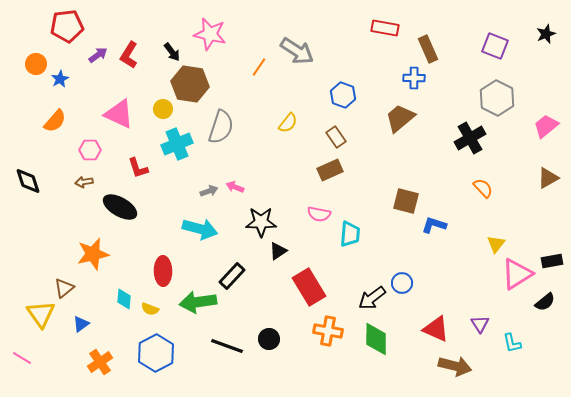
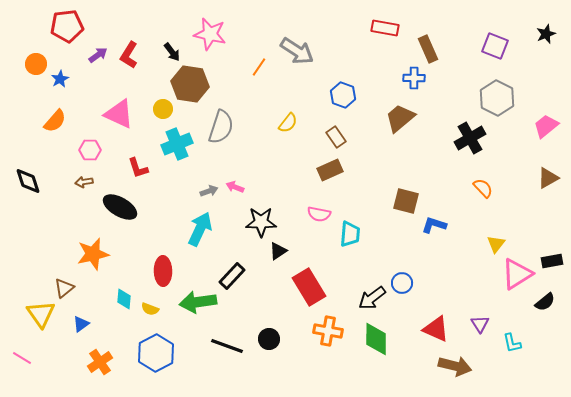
cyan arrow at (200, 229): rotated 80 degrees counterclockwise
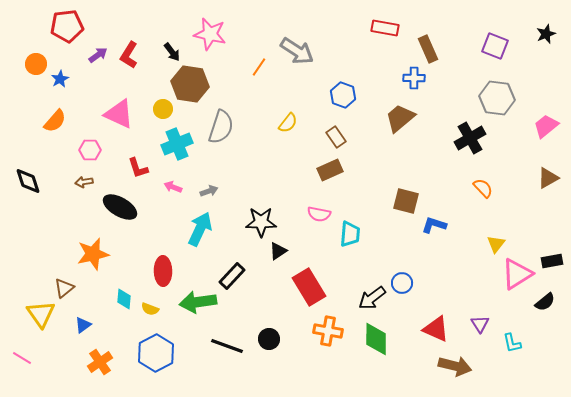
gray hexagon at (497, 98): rotated 20 degrees counterclockwise
pink arrow at (235, 187): moved 62 px left
blue triangle at (81, 324): moved 2 px right, 1 px down
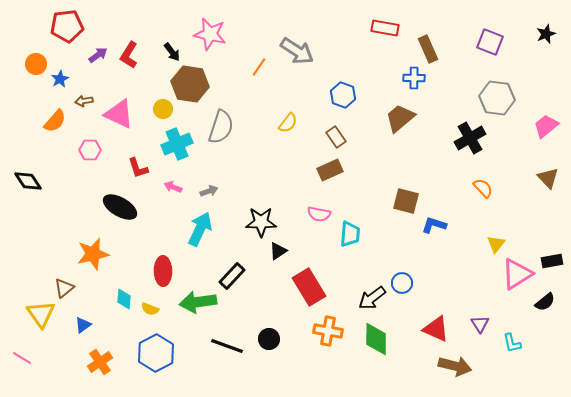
purple square at (495, 46): moved 5 px left, 4 px up
brown triangle at (548, 178): rotated 45 degrees counterclockwise
black diamond at (28, 181): rotated 16 degrees counterclockwise
brown arrow at (84, 182): moved 81 px up
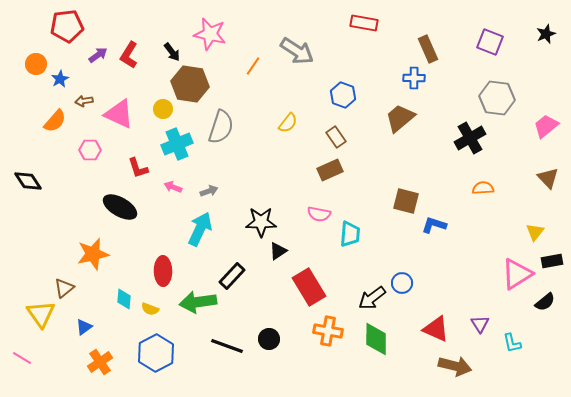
red rectangle at (385, 28): moved 21 px left, 5 px up
orange line at (259, 67): moved 6 px left, 1 px up
orange semicircle at (483, 188): rotated 50 degrees counterclockwise
yellow triangle at (496, 244): moved 39 px right, 12 px up
blue triangle at (83, 325): moved 1 px right, 2 px down
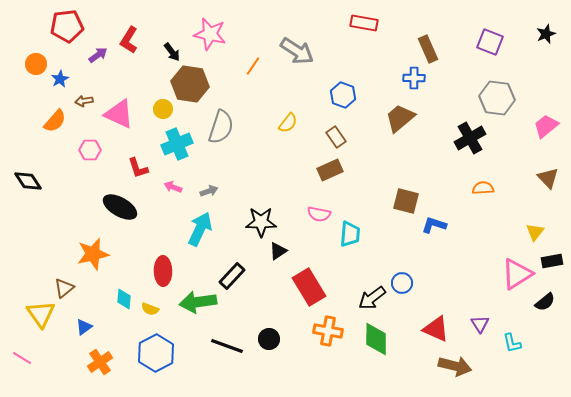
red L-shape at (129, 55): moved 15 px up
